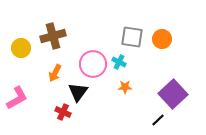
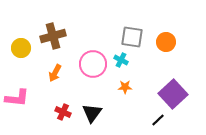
orange circle: moved 4 px right, 3 px down
cyan cross: moved 2 px right, 2 px up
black triangle: moved 14 px right, 21 px down
pink L-shape: rotated 35 degrees clockwise
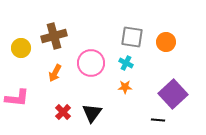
brown cross: moved 1 px right
cyan cross: moved 5 px right, 3 px down
pink circle: moved 2 px left, 1 px up
red cross: rotated 21 degrees clockwise
black line: rotated 48 degrees clockwise
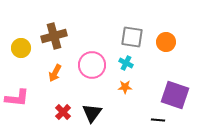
pink circle: moved 1 px right, 2 px down
purple square: moved 2 px right, 1 px down; rotated 28 degrees counterclockwise
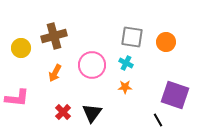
black line: rotated 56 degrees clockwise
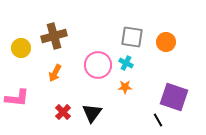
pink circle: moved 6 px right
purple square: moved 1 px left, 2 px down
